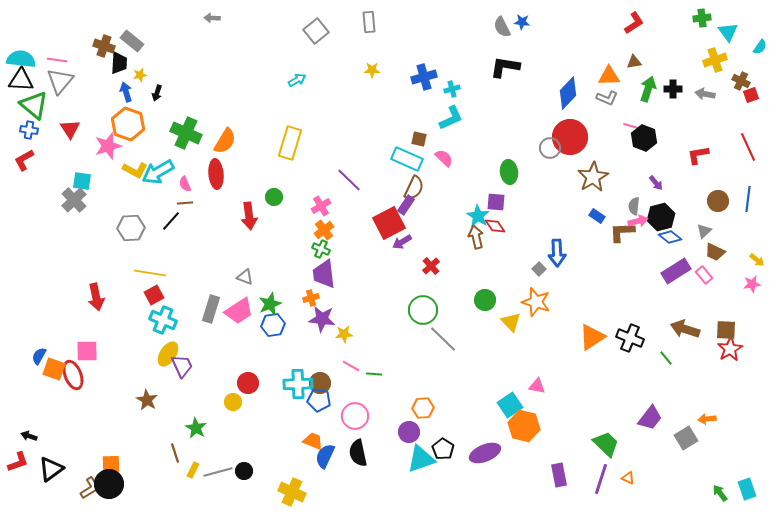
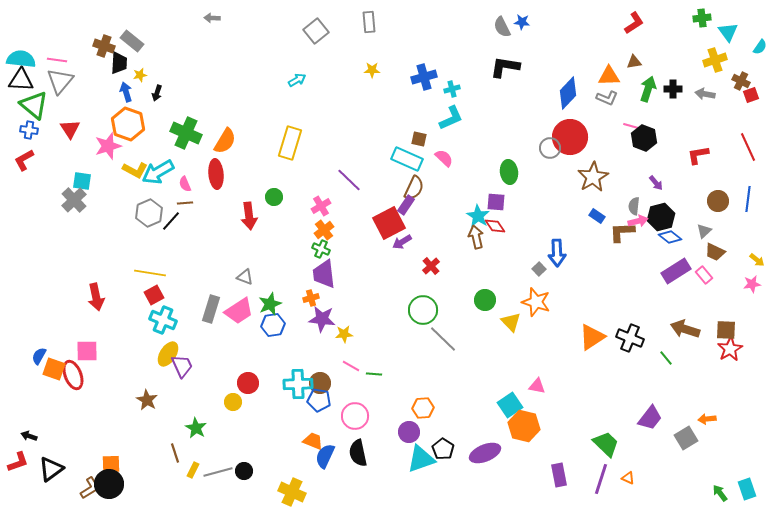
gray hexagon at (131, 228): moved 18 px right, 15 px up; rotated 20 degrees counterclockwise
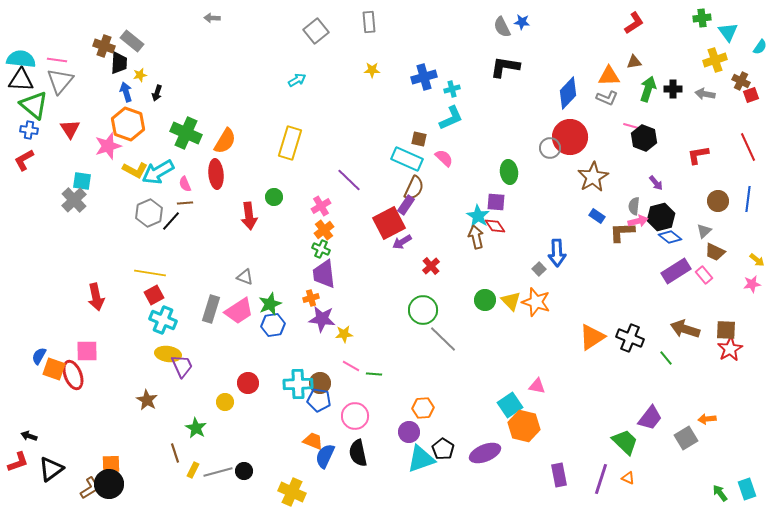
yellow triangle at (511, 322): moved 21 px up
yellow ellipse at (168, 354): rotated 65 degrees clockwise
yellow circle at (233, 402): moved 8 px left
green trapezoid at (606, 444): moved 19 px right, 2 px up
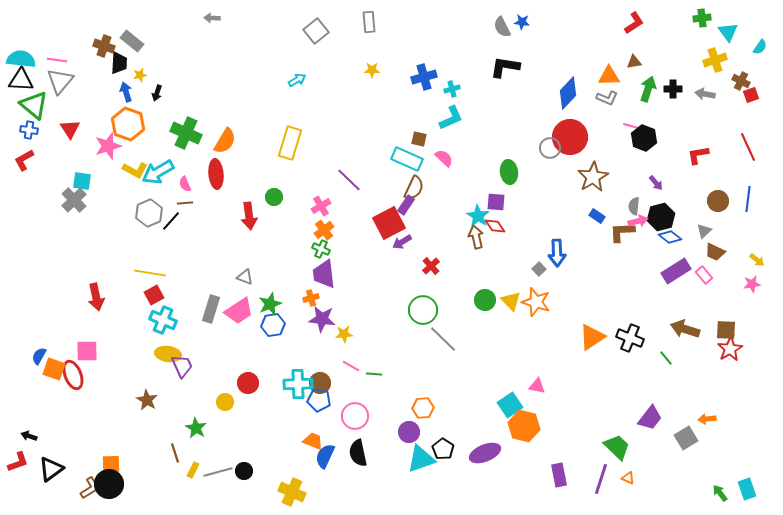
green trapezoid at (625, 442): moved 8 px left, 5 px down
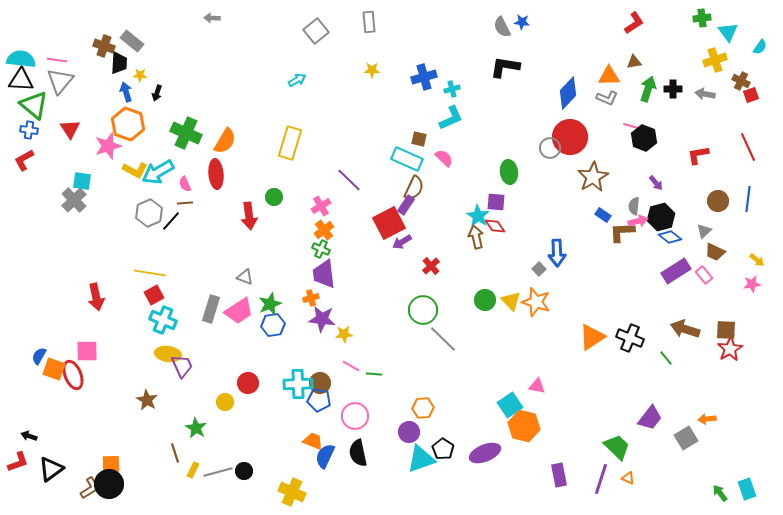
yellow star at (140, 75): rotated 16 degrees clockwise
blue rectangle at (597, 216): moved 6 px right, 1 px up
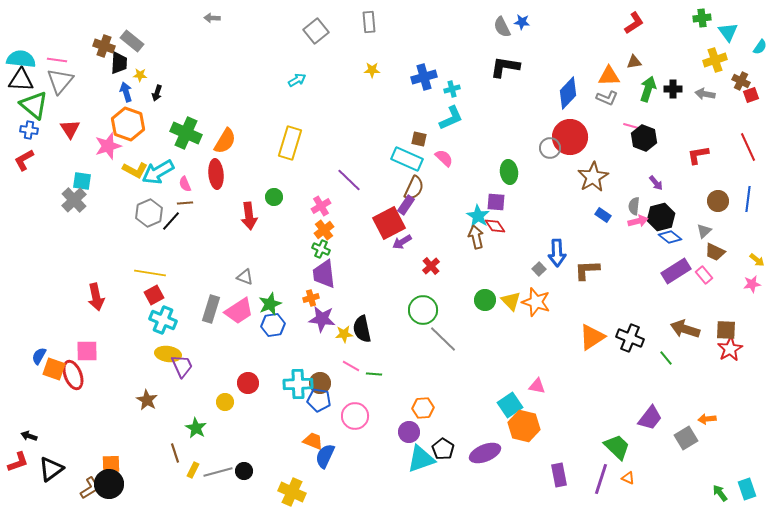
brown L-shape at (622, 232): moved 35 px left, 38 px down
black semicircle at (358, 453): moved 4 px right, 124 px up
